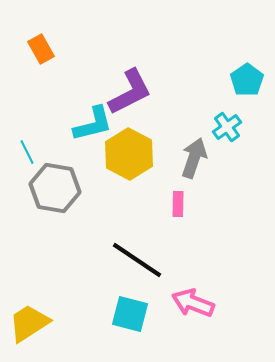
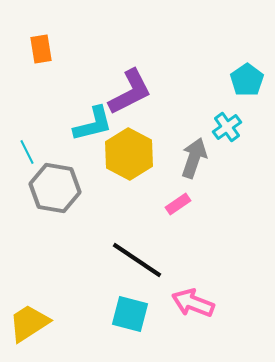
orange rectangle: rotated 20 degrees clockwise
pink rectangle: rotated 55 degrees clockwise
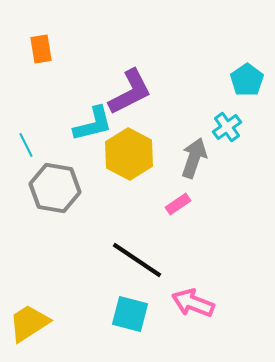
cyan line: moved 1 px left, 7 px up
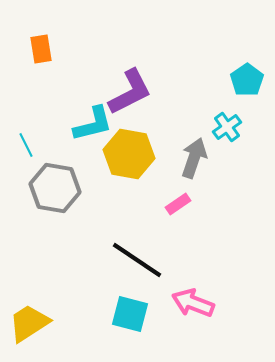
yellow hexagon: rotated 18 degrees counterclockwise
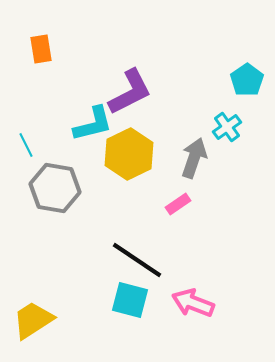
yellow hexagon: rotated 24 degrees clockwise
cyan square: moved 14 px up
yellow trapezoid: moved 4 px right, 3 px up
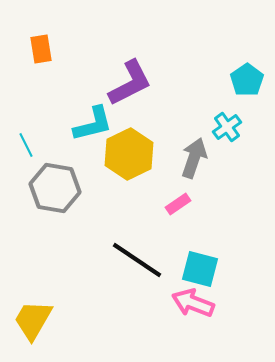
purple L-shape: moved 9 px up
cyan square: moved 70 px right, 31 px up
yellow trapezoid: rotated 27 degrees counterclockwise
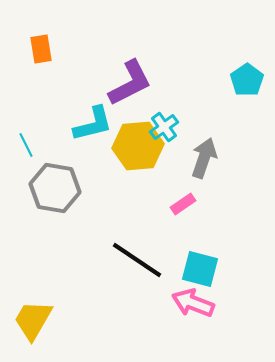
cyan cross: moved 63 px left
yellow hexagon: moved 9 px right, 8 px up; rotated 21 degrees clockwise
gray arrow: moved 10 px right
pink rectangle: moved 5 px right
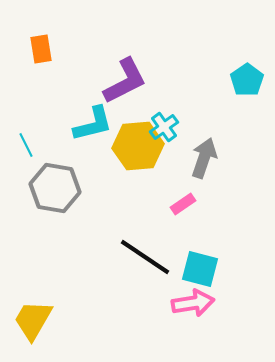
purple L-shape: moved 5 px left, 2 px up
black line: moved 8 px right, 3 px up
pink arrow: rotated 150 degrees clockwise
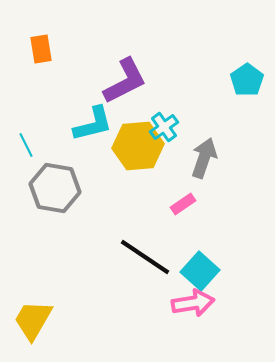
cyan square: moved 2 px down; rotated 27 degrees clockwise
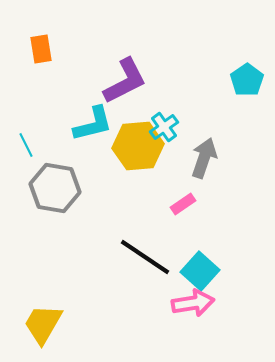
yellow trapezoid: moved 10 px right, 4 px down
